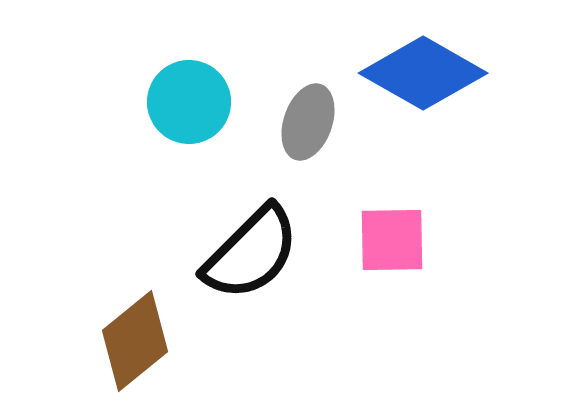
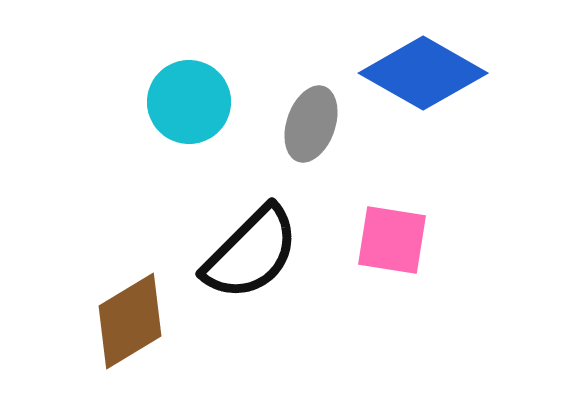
gray ellipse: moved 3 px right, 2 px down
pink square: rotated 10 degrees clockwise
brown diamond: moved 5 px left, 20 px up; rotated 8 degrees clockwise
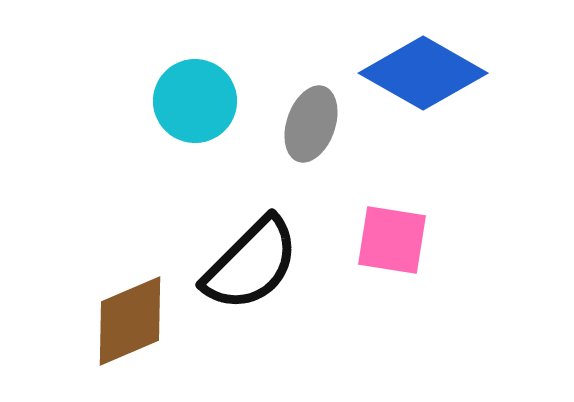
cyan circle: moved 6 px right, 1 px up
black semicircle: moved 11 px down
brown diamond: rotated 8 degrees clockwise
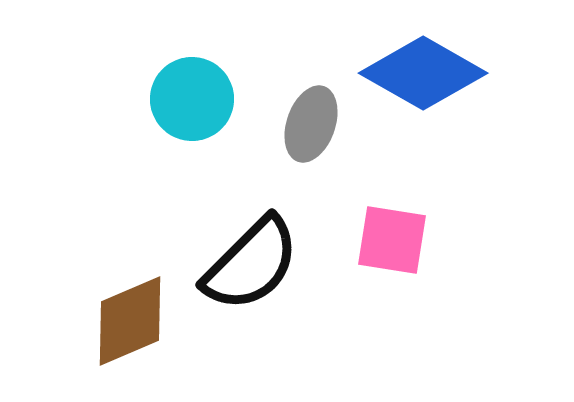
cyan circle: moved 3 px left, 2 px up
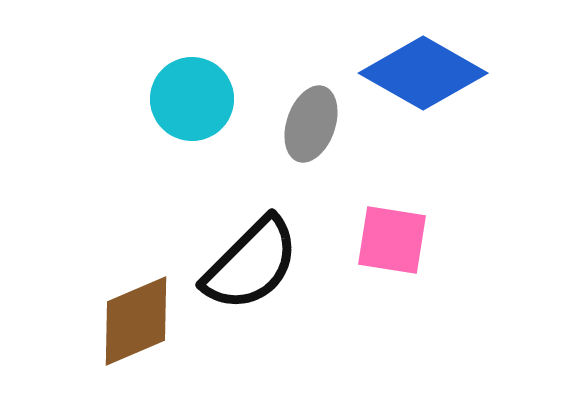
brown diamond: moved 6 px right
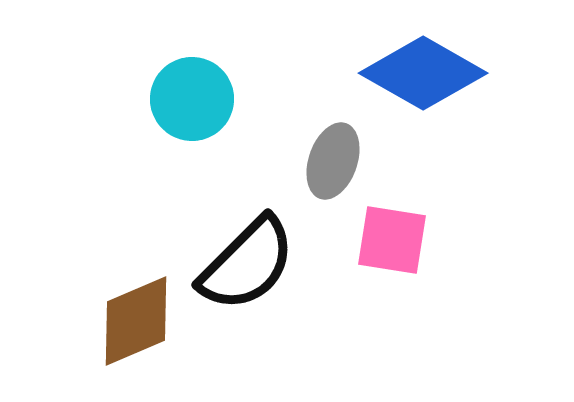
gray ellipse: moved 22 px right, 37 px down
black semicircle: moved 4 px left
